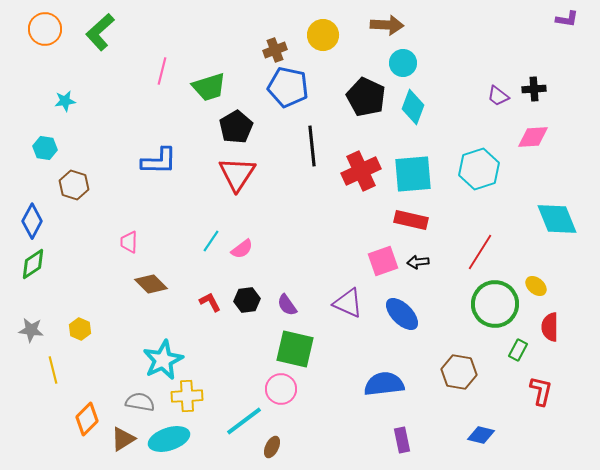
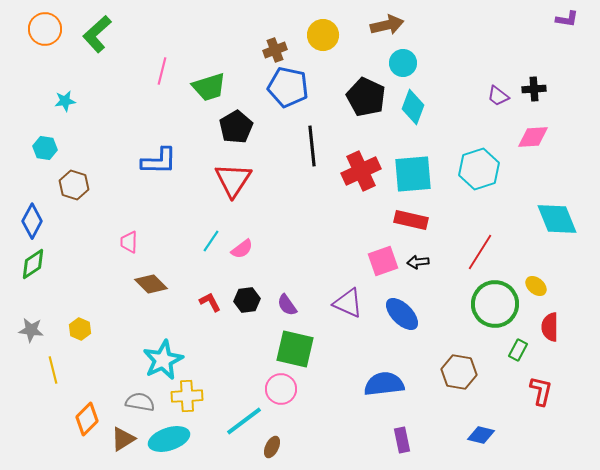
brown arrow at (387, 25): rotated 16 degrees counterclockwise
green L-shape at (100, 32): moved 3 px left, 2 px down
red triangle at (237, 174): moved 4 px left, 6 px down
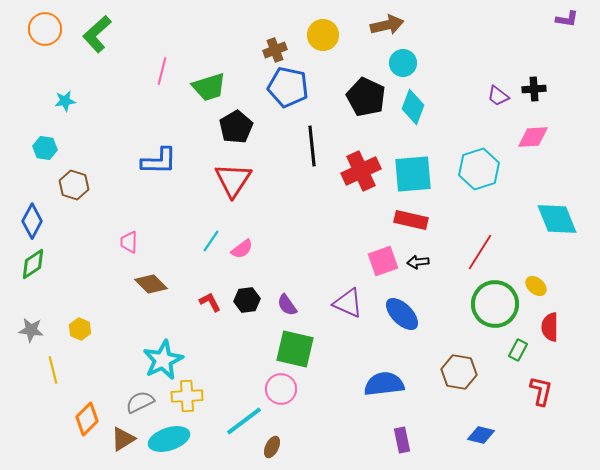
gray semicircle at (140, 402): rotated 36 degrees counterclockwise
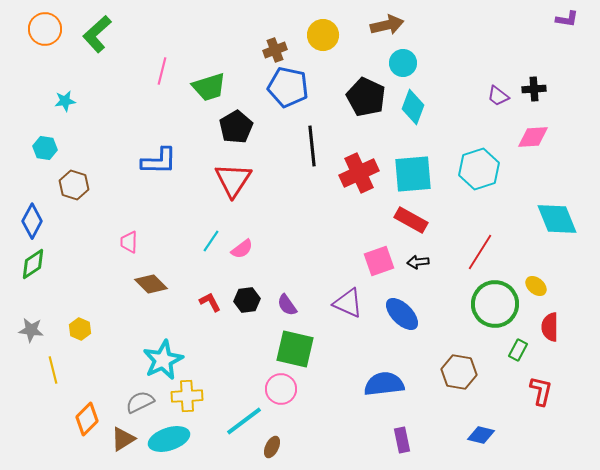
red cross at (361, 171): moved 2 px left, 2 px down
red rectangle at (411, 220): rotated 16 degrees clockwise
pink square at (383, 261): moved 4 px left
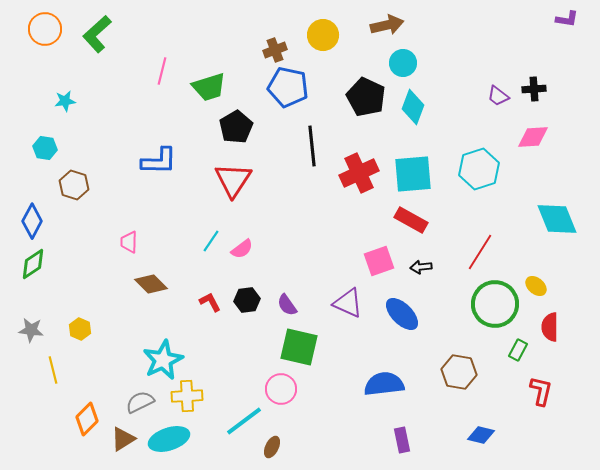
black arrow at (418, 262): moved 3 px right, 5 px down
green square at (295, 349): moved 4 px right, 2 px up
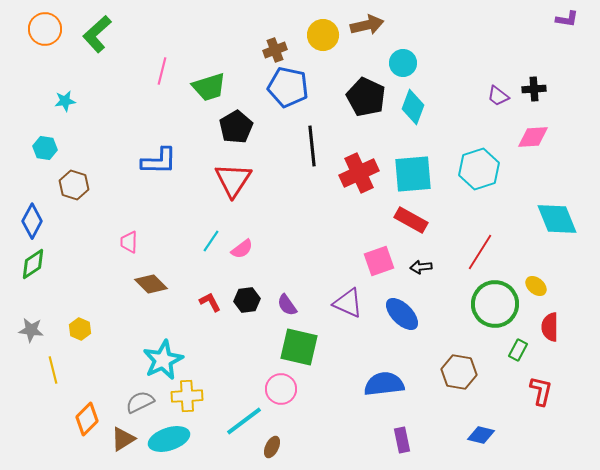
brown arrow at (387, 25): moved 20 px left
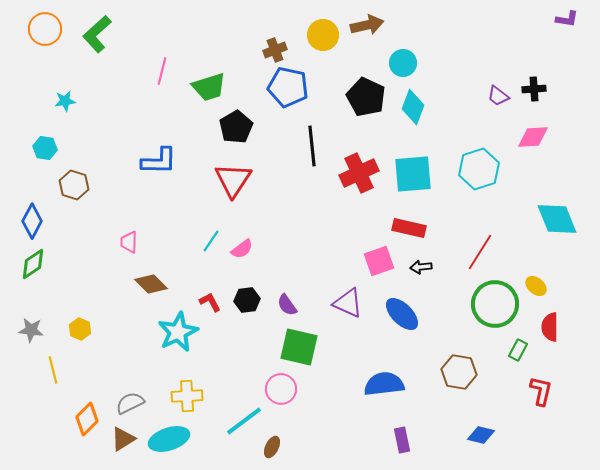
red rectangle at (411, 220): moved 2 px left, 8 px down; rotated 16 degrees counterclockwise
cyan star at (163, 360): moved 15 px right, 28 px up
gray semicircle at (140, 402): moved 10 px left, 1 px down
